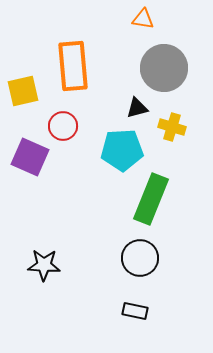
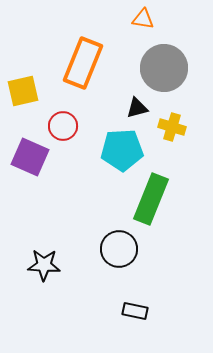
orange rectangle: moved 10 px right, 3 px up; rotated 27 degrees clockwise
black circle: moved 21 px left, 9 px up
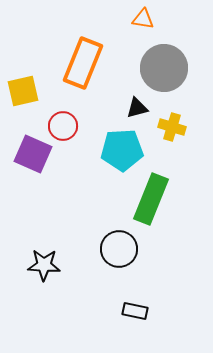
purple square: moved 3 px right, 3 px up
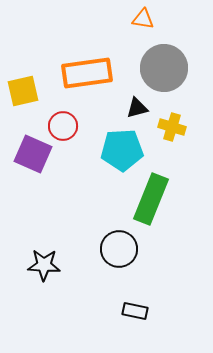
orange rectangle: moved 4 px right, 10 px down; rotated 60 degrees clockwise
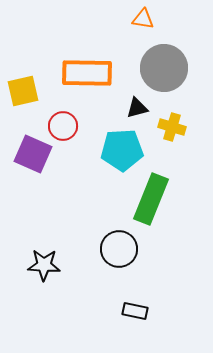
orange rectangle: rotated 9 degrees clockwise
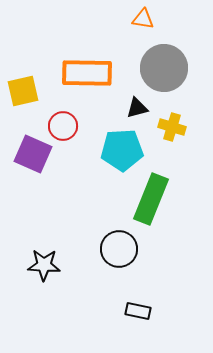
black rectangle: moved 3 px right
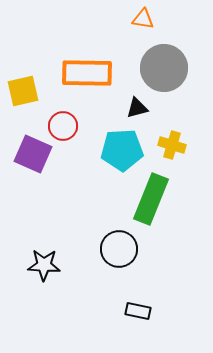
yellow cross: moved 18 px down
